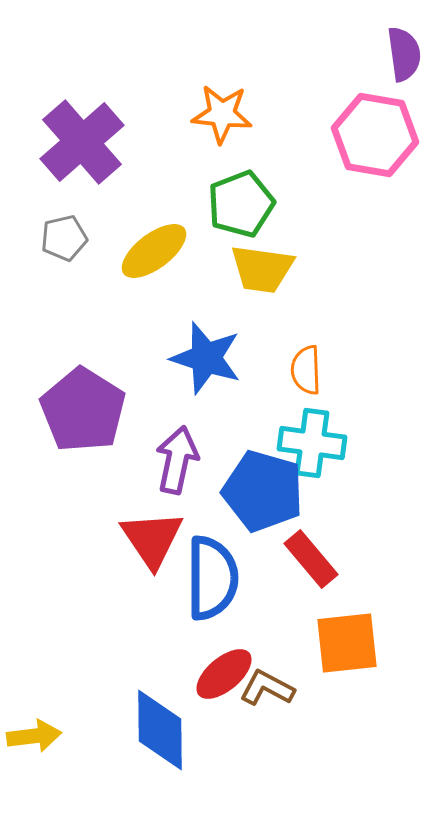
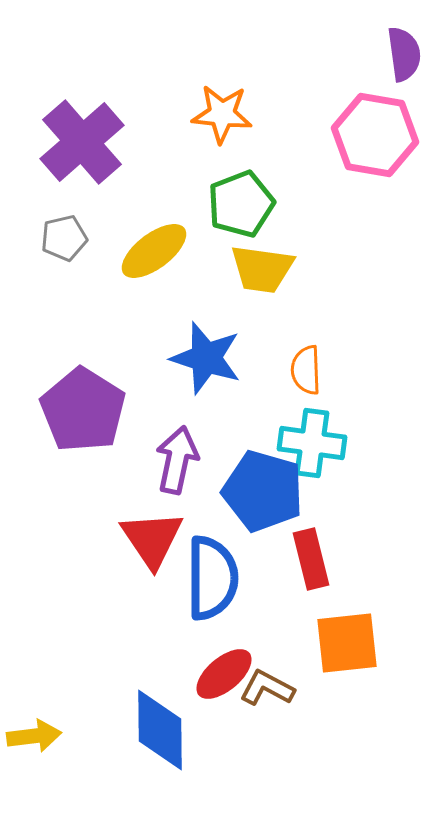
red rectangle: rotated 26 degrees clockwise
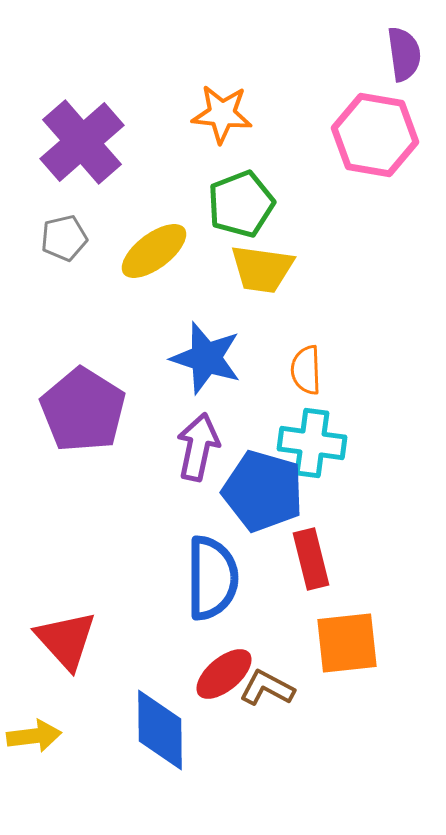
purple arrow: moved 21 px right, 13 px up
red triangle: moved 86 px left, 101 px down; rotated 8 degrees counterclockwise
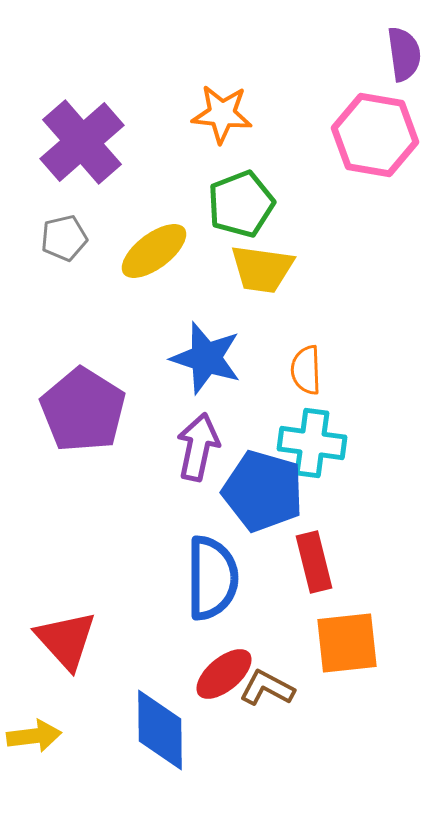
red rectangle: moved 3 px right, 3 px down
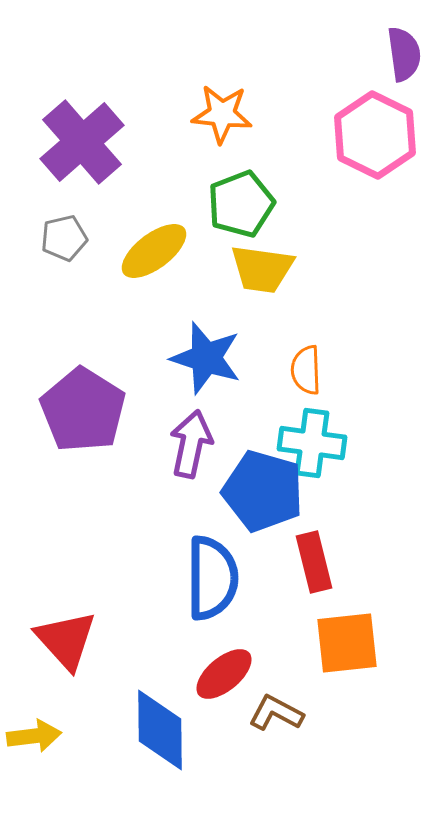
pink hexagon: rotated 16 degrees clockwise
purple arrow: moved 7 px left, 3 px up
brown L-shape: moved 9 px right, 25 px down
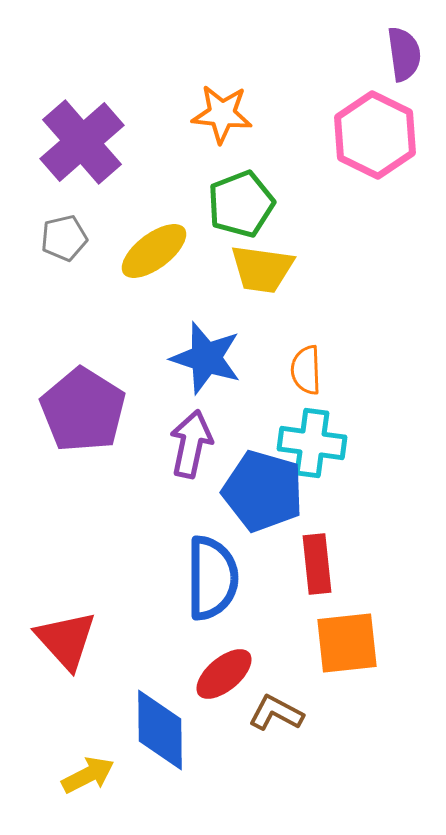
red rectangle: moved 3 px right, 2 px down; rotated 8 degrees clockwise
yellow arrow: moved 54 px right, 39 px down; rotated 20 degrees counterclockwise
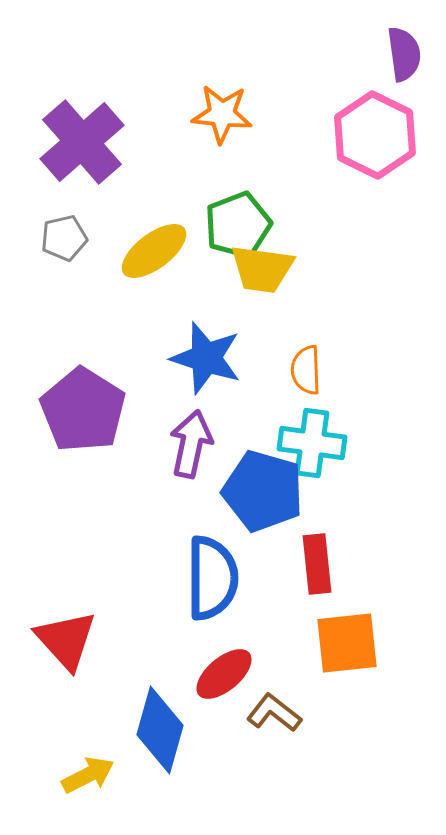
green pentagon: moved 3 px left, 21 px down
brown L-shape: moved 2 px left; rotated 10 degrees clockwise
blue diamond: rotated 16 degrees clockwise
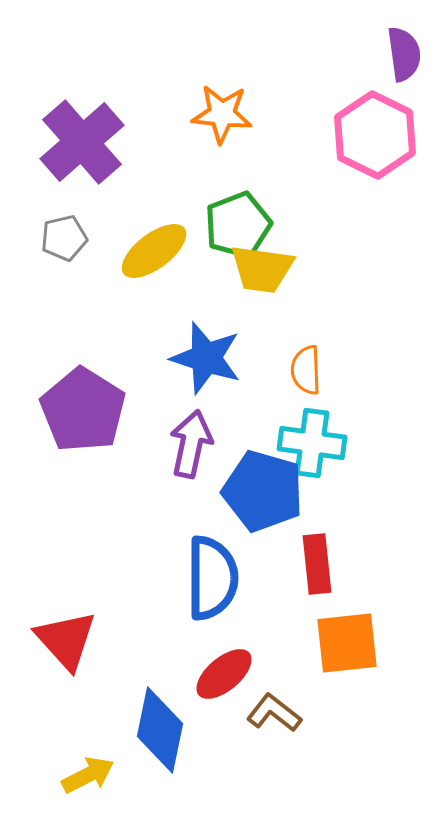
blue diamond: rotated 4 degrees counterclockwise
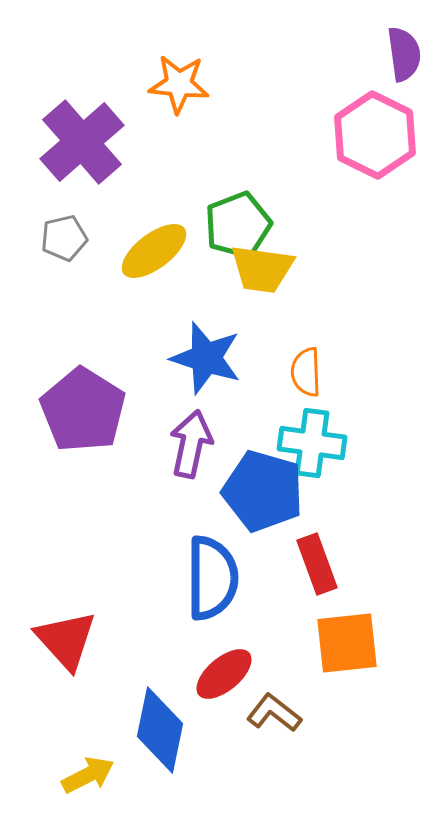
orange star: moved 43 px left, 30 px up
orange semicircle: moved 2 px down
red rectangle: rotated 14 degrees counterclockwise
